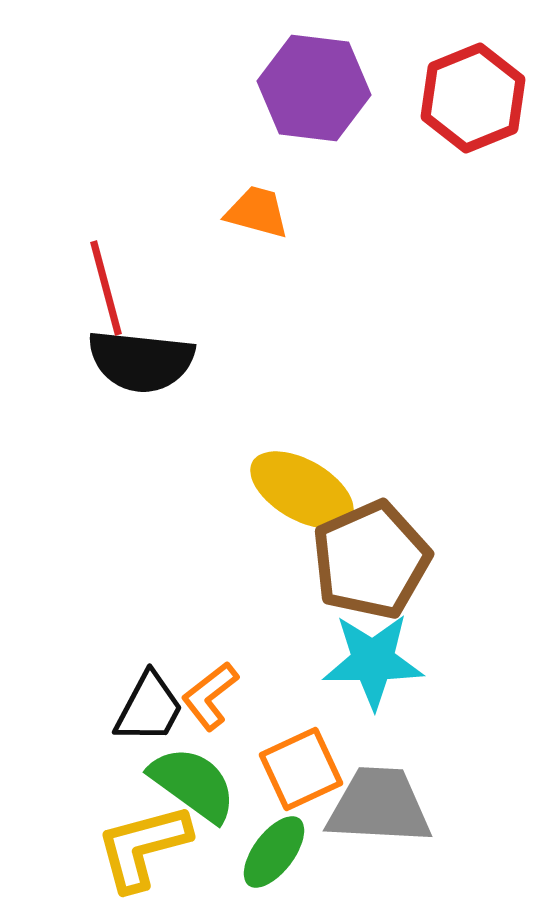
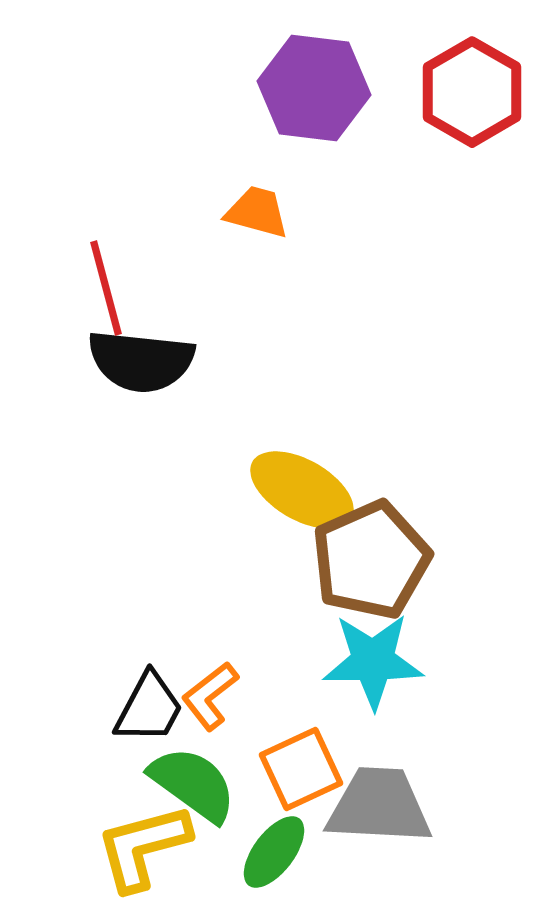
red hexagon: moved 1 px left, 6 px up; rotated 8 degrees counterclockwise
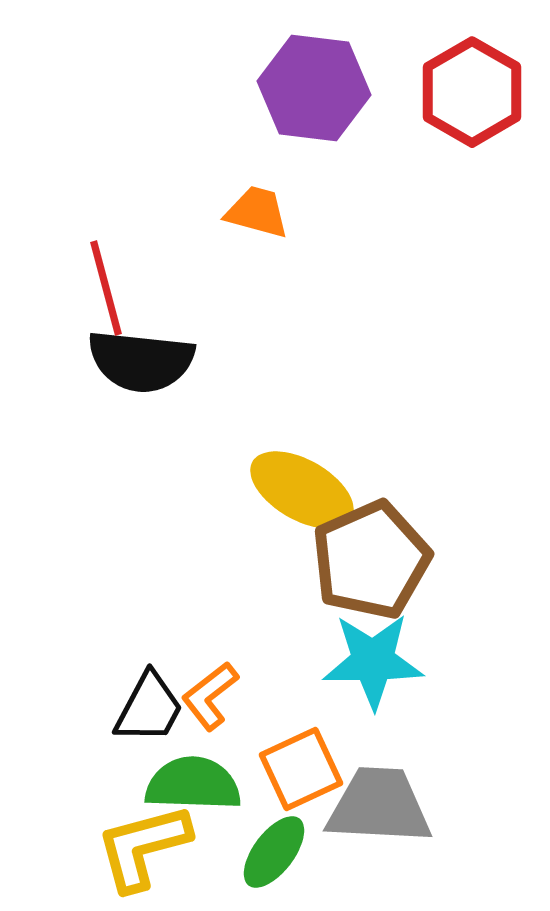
green semicircle: rotated 34 degrees counterclockwise
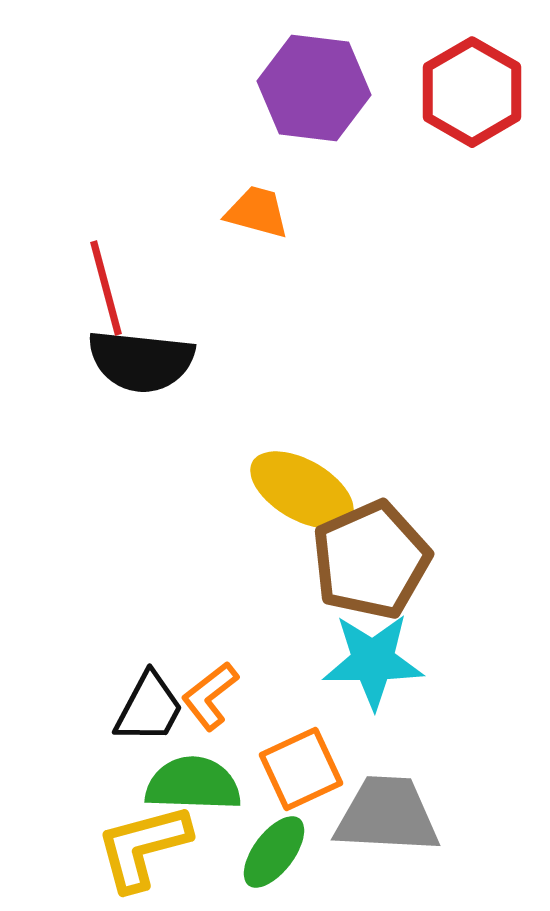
gray trapezoid: moved 8 px right, 9 px down
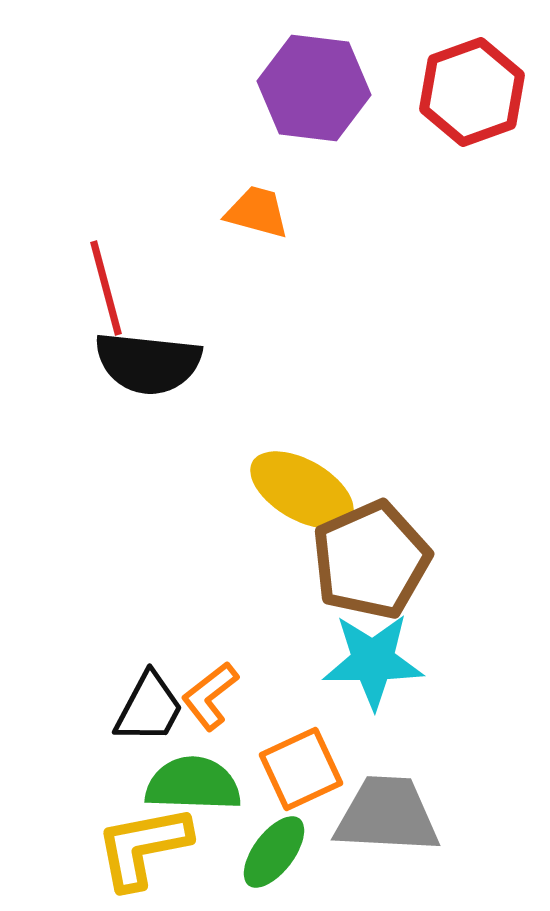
red hexagon: rotated 10 degrees clockwise
black semicircle: moved 7 px right, 2 px down
yellow L-shape: rotated 4 degrees clockwise
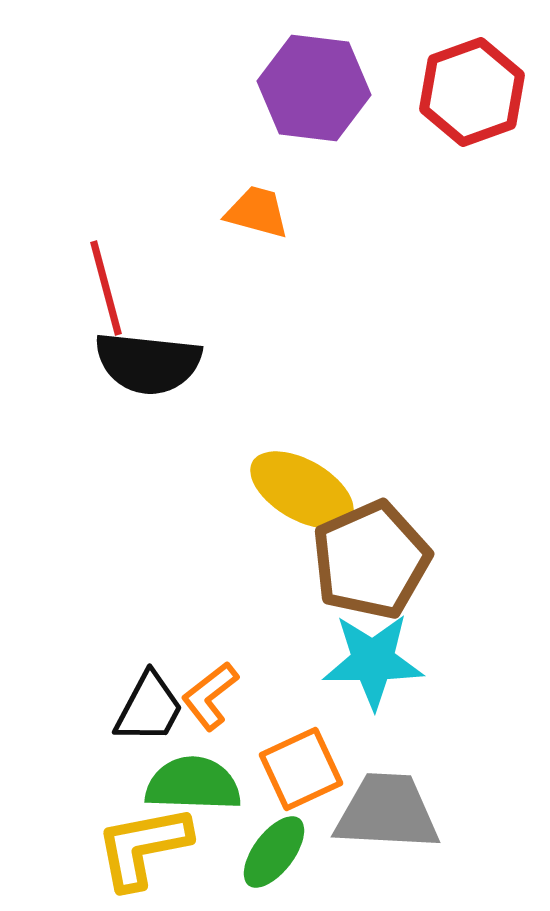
gray trapezoid: moved 3 px up
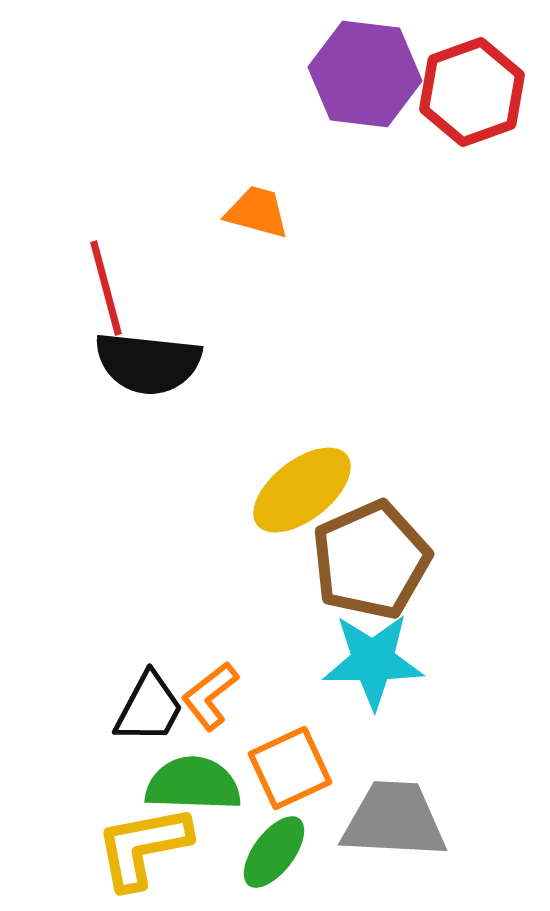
purple hexagon: moved 51 px right, 14 px up
yellow ellipse: rotated 68 degrees counterclockwise
orange square: moved 11 px left, 1 px up
gray trapezoid: moved 7 px right, 8 px down
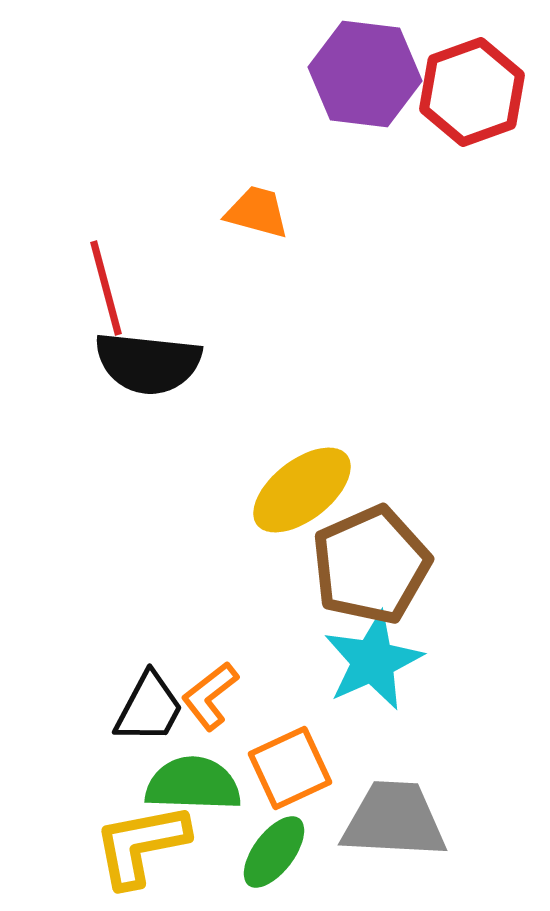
brown pentagon: moved 5 px down
cyan star: rotated 24 degrees counterclockwise
yellow L-shape: moved 2 px left, 2 px up
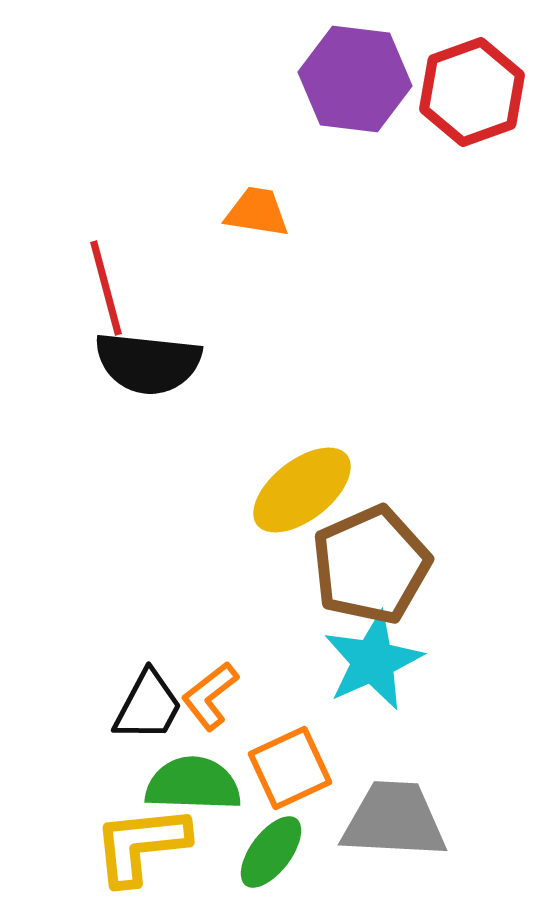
purple hexagon: moved 10 px left, 5 px down
orange trapezoid: rotated 6 degrees counterclockwise
black trapezoid: moved 1 px left, 2 px up
yellow L-shape: rotated 5 degrees clockwise
green ellipse: moved 3 px left
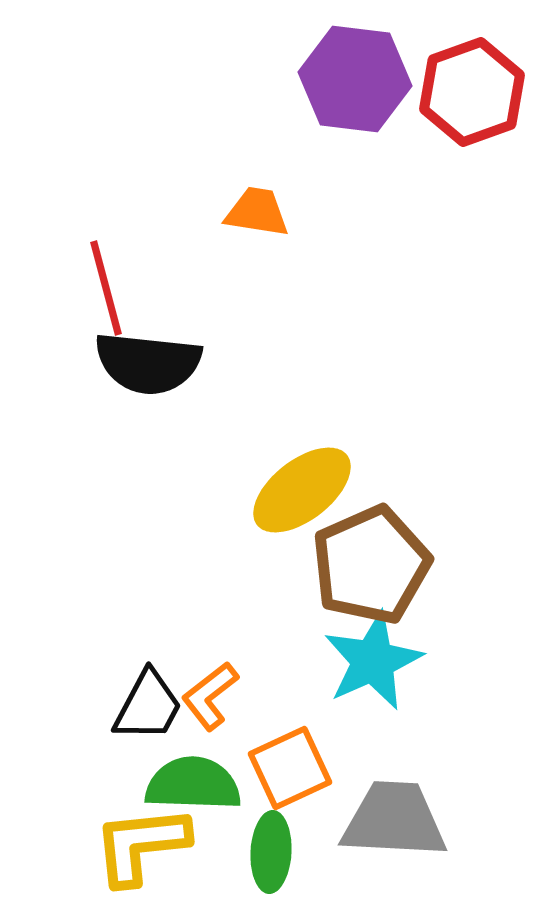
green ellipse: rotated 34 degrees counterclockwise
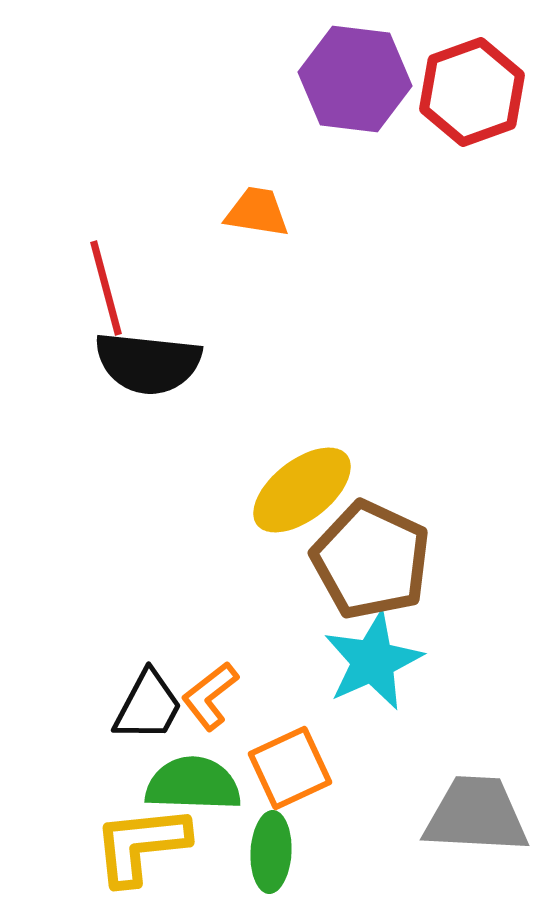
brown pentagon: moved 5 px up; rotated 23 degrees counterclockwise
gray trapezoid: moved 82 px right, 5 px up
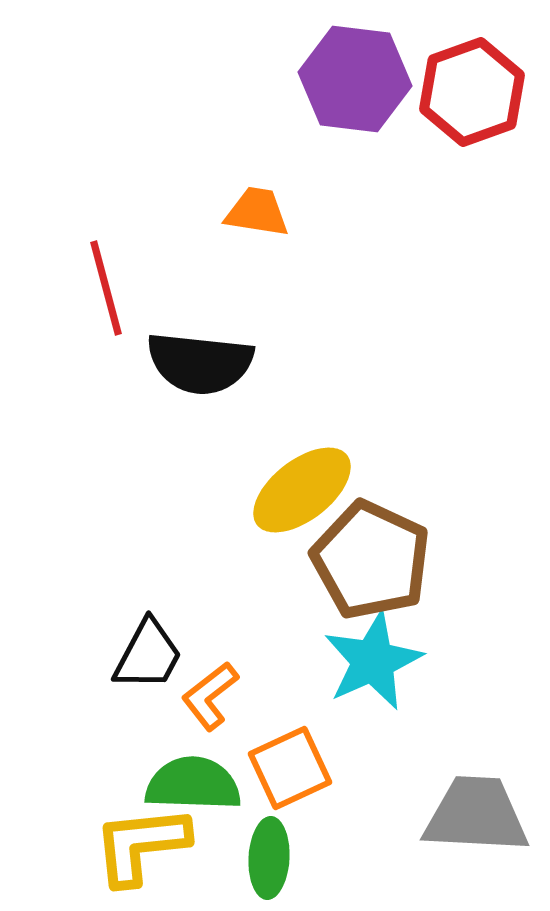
black semicircle: moved 52 px right
black trapezoid: moved 51 px up
green ellipse: moved 2 px left, 6 px down
